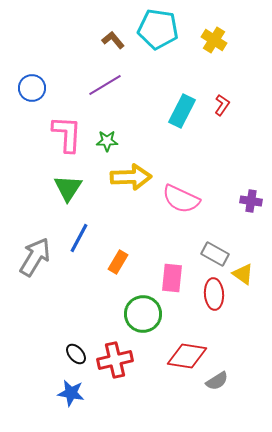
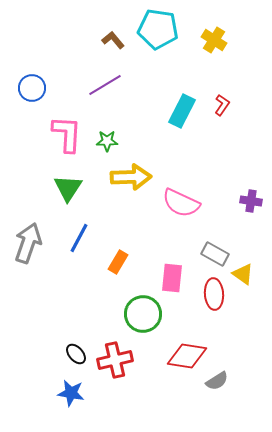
pink semicircle: moved 4 px down
gray arrow: moved 7 px left, 14 px up; rotated 12 degrees counterclockwise
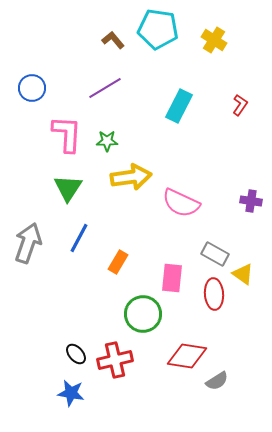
purple line: moved 3 px down
red L-shape: moved 18 px right
cyan rectangle: moved 3 px left, 5 px up
yellow arrow: rotated 6 degrees counterclockwise
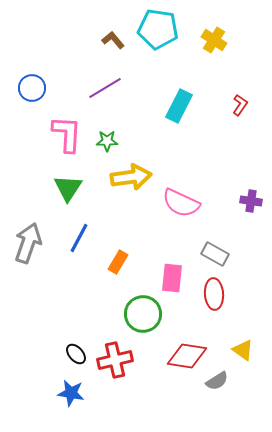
yellow triangle: moved 76 px down
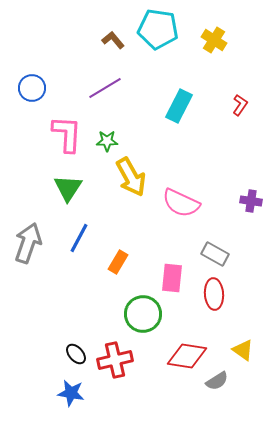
yellow arrow: rotated 69 degrees clockwise
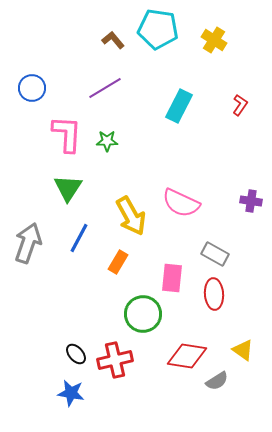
yellow arrow: moved 39 px down
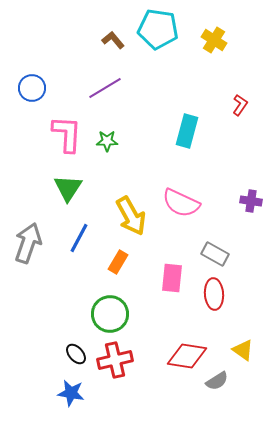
cyan rectangle: moved 8 px right, 25 px down; rotated 12 degrees counterclockwise
green circle: moved 33 px left
